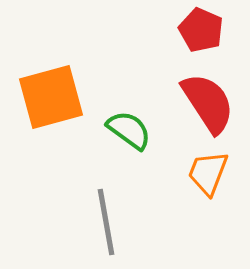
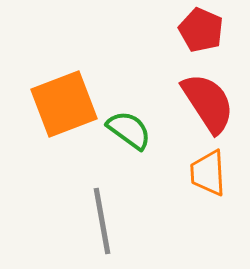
orange square: moved 13 px right, 7 px down; rotated 6 degrees counterclockwise
orange trapezoid: rotated 24 degrees counterclockwise
gray line: moved 4 px left, 1 px up
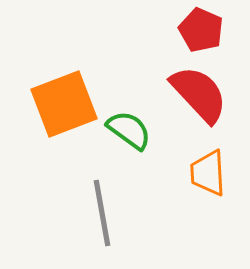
red semicircle: moved 9 px left, 9 px up; rotated 10 degrees counterclockwise
gray line: moved 8 px up
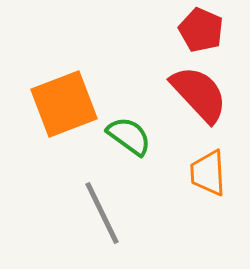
green semicircle: moved 6 px down
gray line: rotated 16 degrees counterclockwise
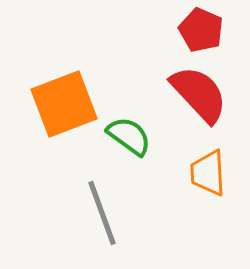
gray line: rotated 6 degrees clockwise
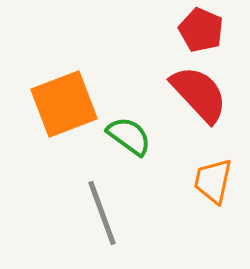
orange trapezoid: moved 5 px right, 8 px down; rotated 15 degrees clockwise
